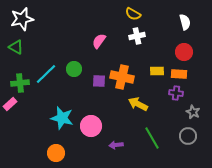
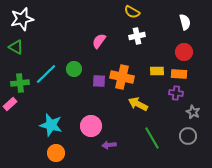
yellow semicircle: moved 1 px left, 2 px up
cyan star: moved 11 px left, 7 px down
purple arrow: moved 7 px left
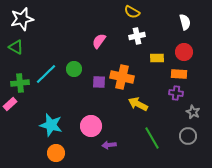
yellow rectangle: moved 13 px up
purple square: moved 1 px down
